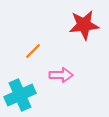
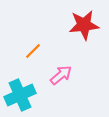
pink arrow: rotated 40 degrees counterclockwise
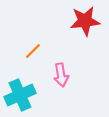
red star: moved 1 px right, 4 px up
pink arrow: rotated 120 degrees clockwise
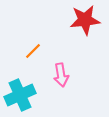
red star: moved 1 px up
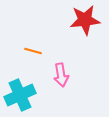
orange line: rotated 60 degrees clockwise
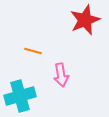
red star: rotated 16 degrees counterclockwise
cyan cross: moved 1 px down; rotated 8 degrees clockwise
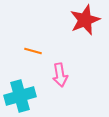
pink arrow: moved 1 px left
